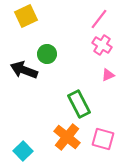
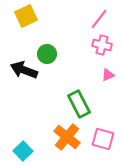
pink cross: rotated 18 degrees counterclockwise
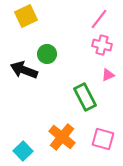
green rectangle: moved 6 px right, 7 px up
orange cross: moved 5 px left
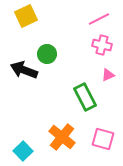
pink line: rotated 25 degrees clockwise
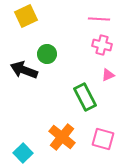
pink line: rotated 30 degrees clockwise
cyan square: moved 2 px down
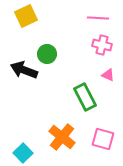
pink line: moved 1 px left, 1 px up
pink triangle: rotated 48 degrees clockwise
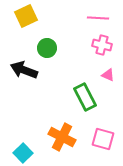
green circle: moved 6 px up
orange cross: rotated 12 degrees counterclockwise
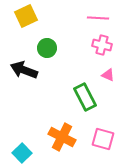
cyan square: moved 1 px left
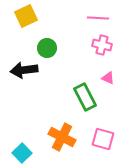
black arrow: rotated 28 degrees counterclockwise
pink triangle: moved 3 px down
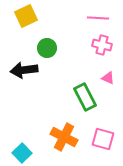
orange cross: moved 2 px right
